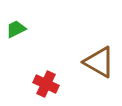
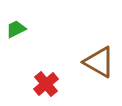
red cross: rotated 25 degrees clockwise
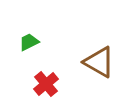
green trapezoid: moved 13 px right, 13 px down
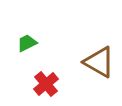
green trapezoid: moved 2 px left, 1 px down
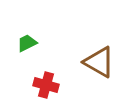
red cross: moved 1 px down; rotated 35 degrees counterclockwise
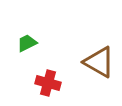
red cross: moved 2 px right, 2 px up
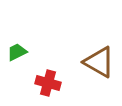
green trapezoid: moved 10 px left, 9 px down
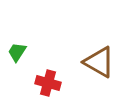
green trapezoid: rotated 30 degrees counterclockwise
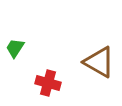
green trapezoid: moved 2 px left, 4 px up
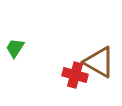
red cross: moved 27 px right, 8 px up
